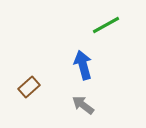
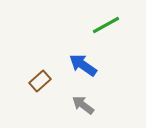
blue arrow: rotated 40 degrees counterclockwise
brown rectangle: moved 11 px right, 6 px up
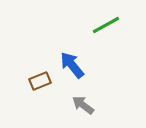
blue arrow: moved 11 px left; rotated 16 degrees clockwise
brown rectangle: rotated 20 degrees clockwise
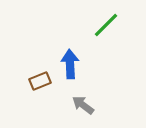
green line: rotated 16 degrees counterclockwise
blue arrow: moved 2 px left, 1 px up; rotated 36 degrees clockwise
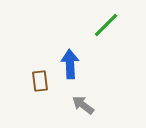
brown rectangle: rotated 75 degrees counterclockwise
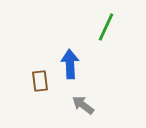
green line: moved 2 px down; rotated 20 degrees counterclockwise
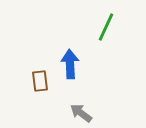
gray arrow: moved 2 px left, 8 px down
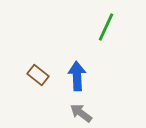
blue arrow: moved 7 px right, 12 px down
brown rectangle: moved 2 px left, 6 px up; rotated 45 degrees counterclockwise
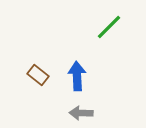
green line: moved 3 px right; rotated 20 degrees clockwise
gray arrow: rotated 35 degrees counterclockwise
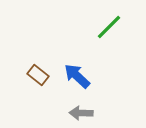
blue arrow: rotated 44 degrees counterclockwise
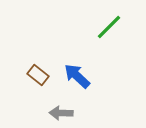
gray arrow: moved 20 px left
